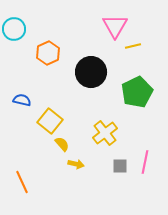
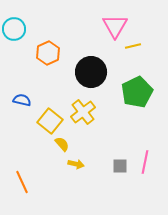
yellow cross: moved 22 px left, 21 px up
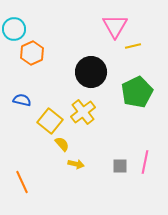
orange hexagon: moved 16 px left
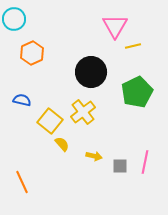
cyan circle: moved 10 px up
yellow arrow: moved 18 px right, 8 px up
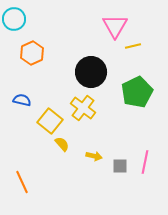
yellow cross: moved 4 px up; rotated 15 degrees counterclockwise
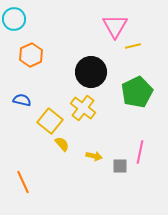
orange hexagon: moved 1 px left, 2 px down
pink line: moved 5 px left, 10 px up
orange line: moved 1 px right
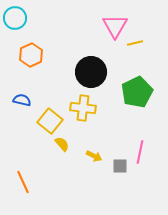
cyan circle: moved 1 px right, 1 px up
yellow line: moved 2 px right, 3 px up
yellow cross: rotated 30 degrees counterclockwise
yellow arrow: rotated 14 degrees clockwise
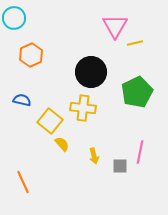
cyan circle: moved 1 px left
yellow arrow: rotated 49 degrees clockwise
